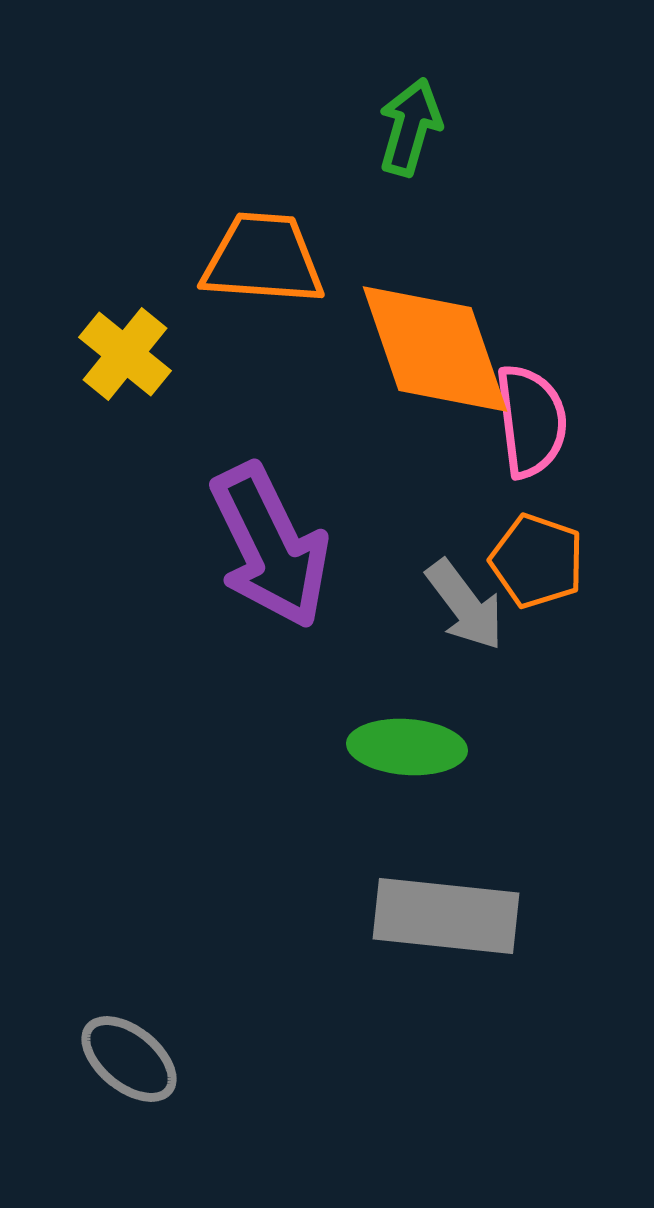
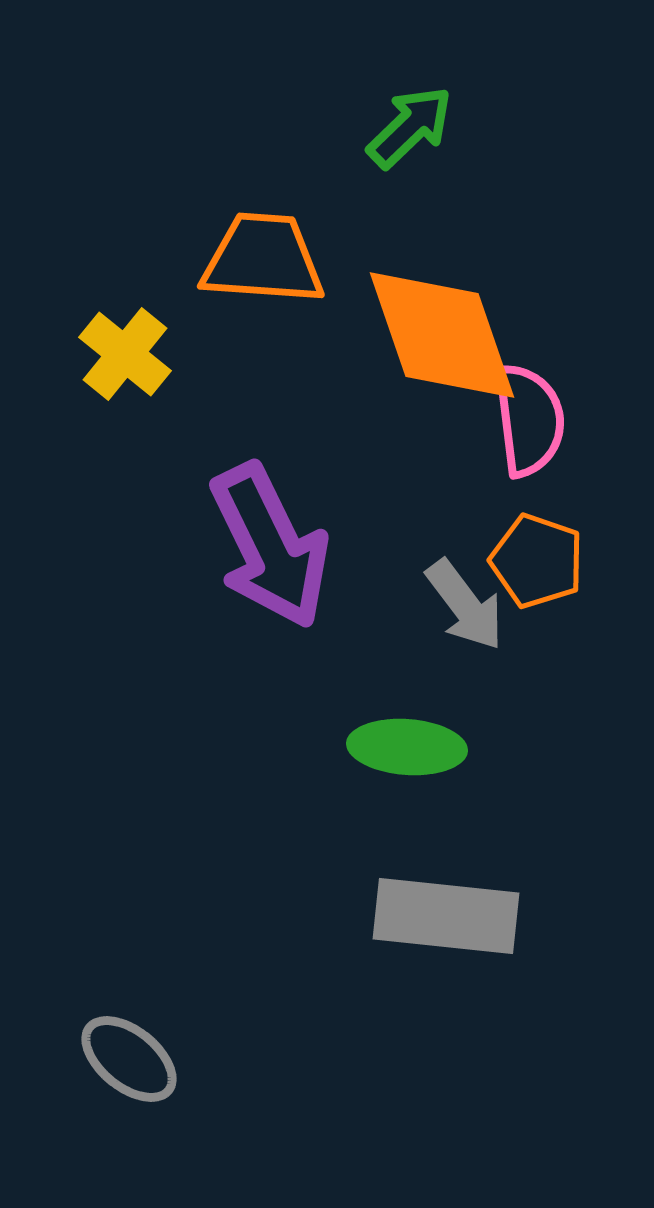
green arrow: rotated 30 degrees clockwise
orange diamond: moved 7 px right, 14 px up
pink semicircle: moved 2 px left, 1 px up
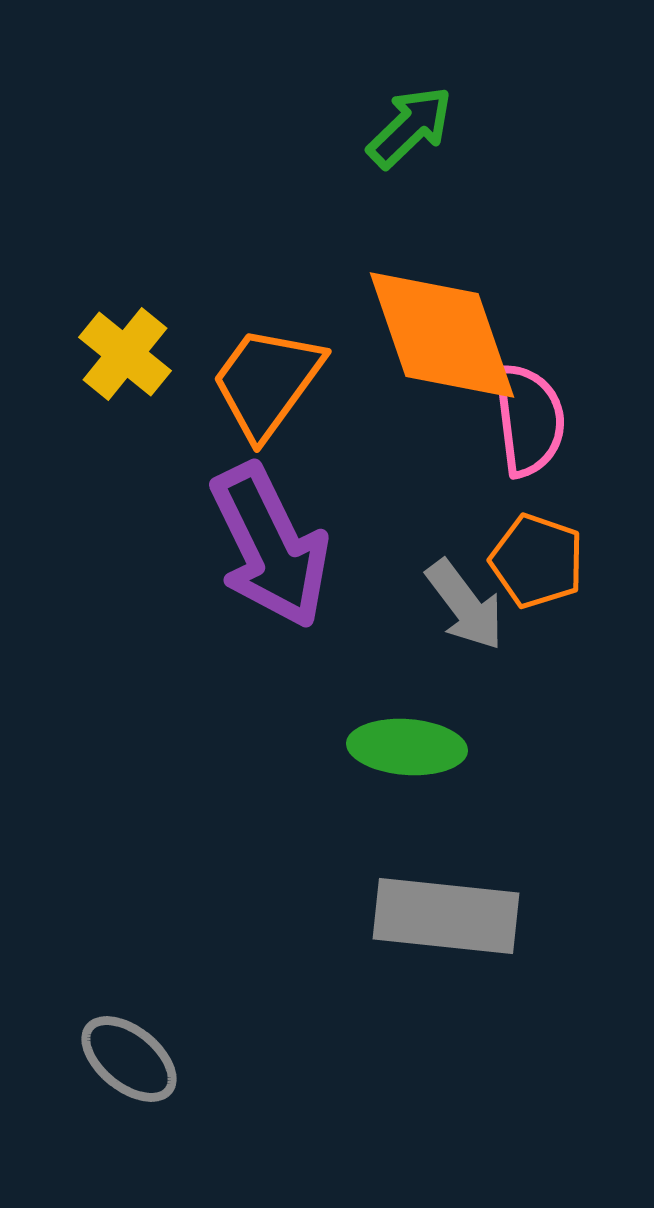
orange trapezoid: moved 4 px right, 123 px down; rotated 58 degrees counterclockwise
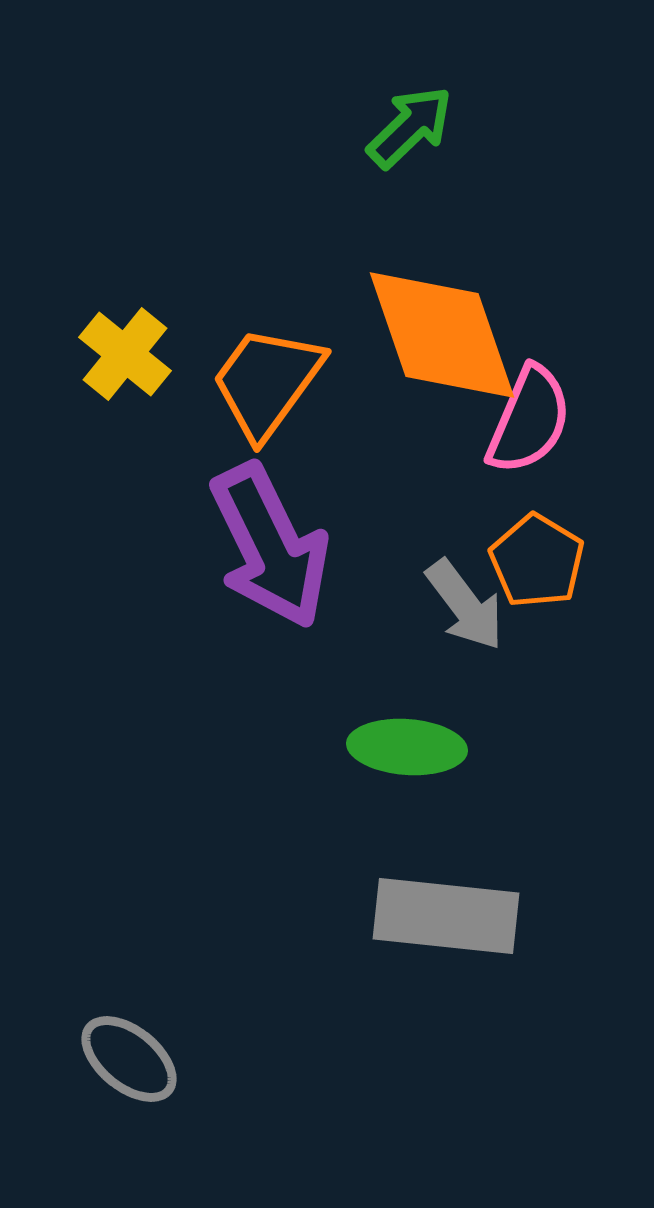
pink semicircle: rotated 30 degrees clockwise
orange pentagon: rotated 12 degrees clockwise
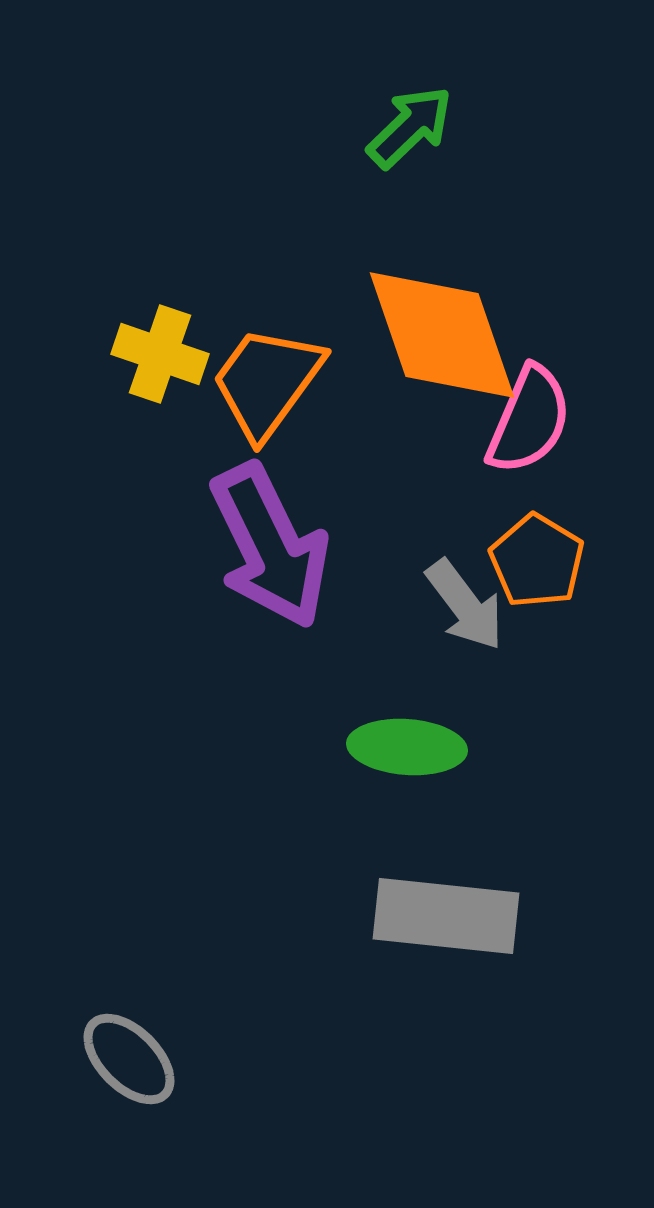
yellow cross: moved 35 px right; rotated 20 degrees counterclockwise
gray ellipse: rotated 6 degrees clockwise
